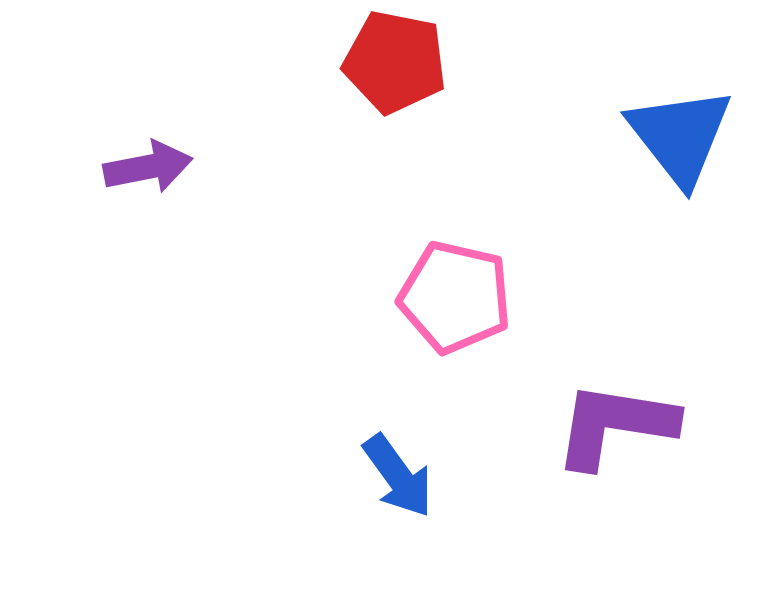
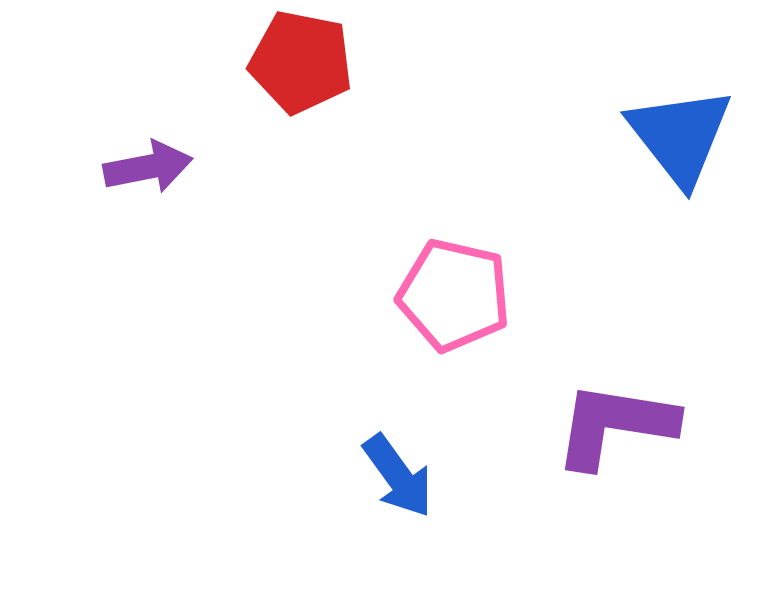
red pentagon: moved 94 px left
pink pentagon: moved 1 px left, 2 px up
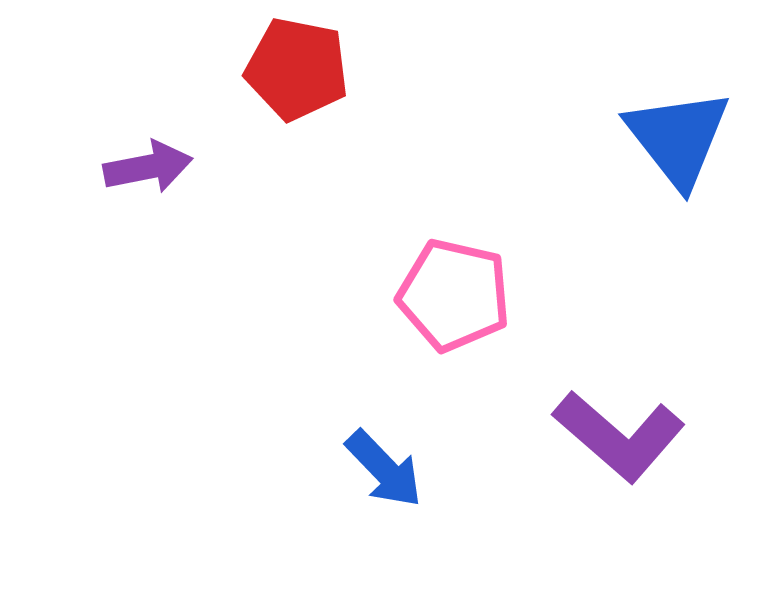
red pentagon: moved 4 px left, 7 px down
blue triangle: moved 2 px left, 2 px down
purple L-shape: moved 4 px right, 11 px down; rotated 148 degrees counterclockwise
blue arrow: moved 14 px left, 7 px up; rotated 8 degrees counterclockwise
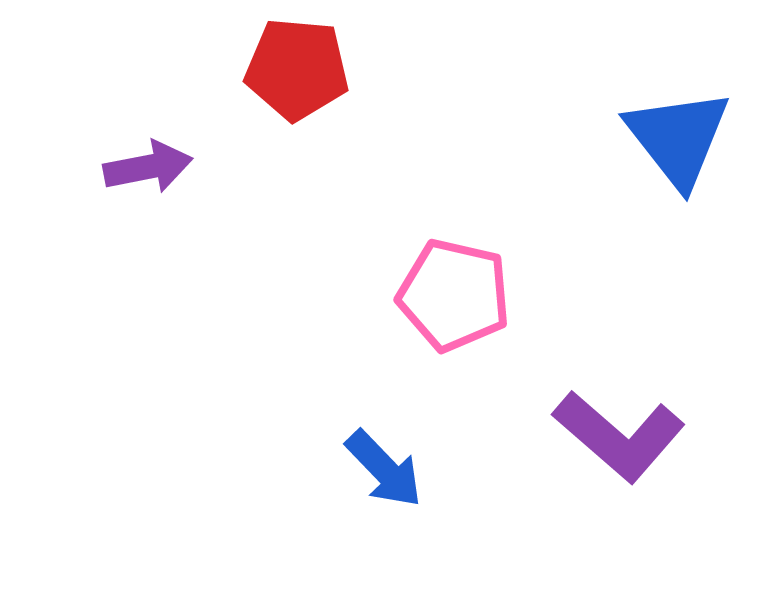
red pentagon: rotated 6 degrees counterclockwise
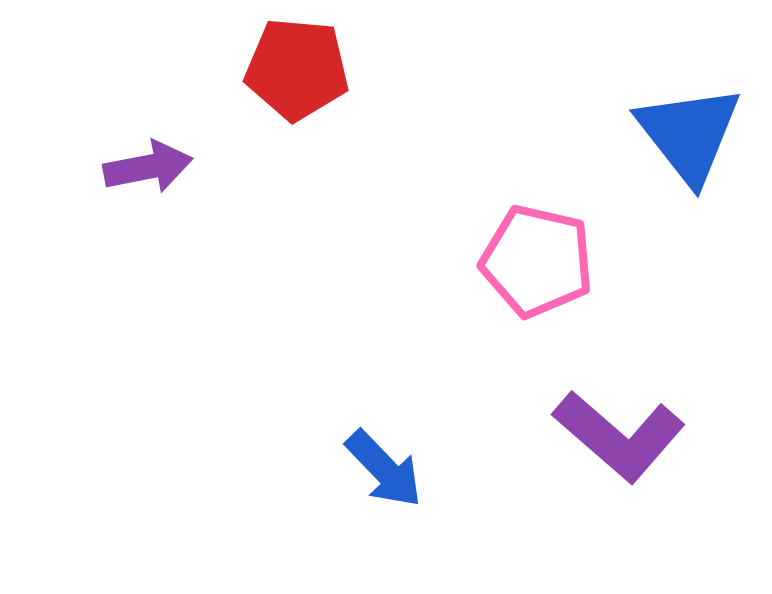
blue triangle: moved 11 px right, 4 px up
pink pentagon: moved 83 px right, 34 px up
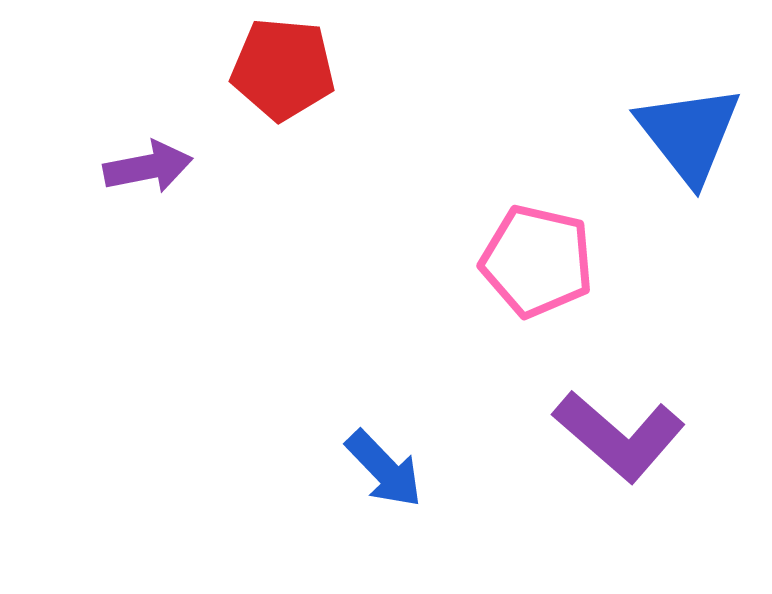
red pentagon: moved 14 px left
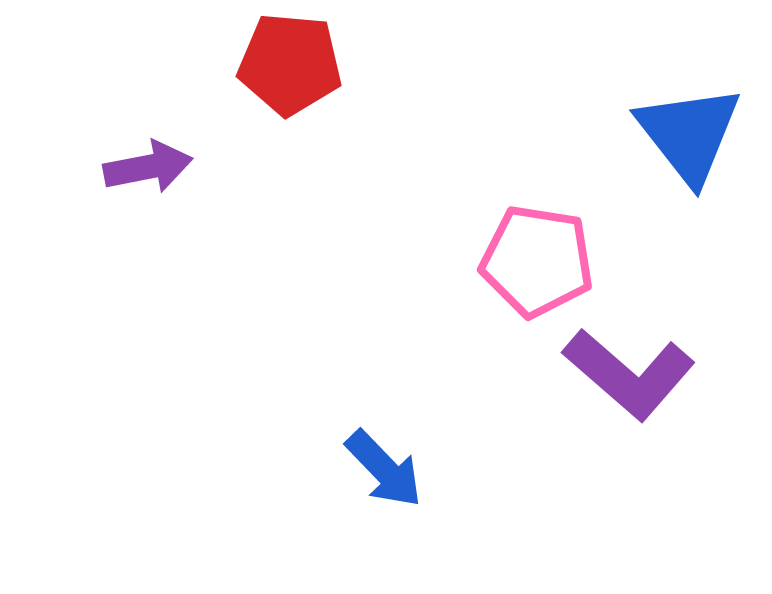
red pentagon: moved 7 px right, 5 px up
pink pentagon: rotated 4 degrees counterclockwise
purple L-shape: moved 10 px right, 62 px up
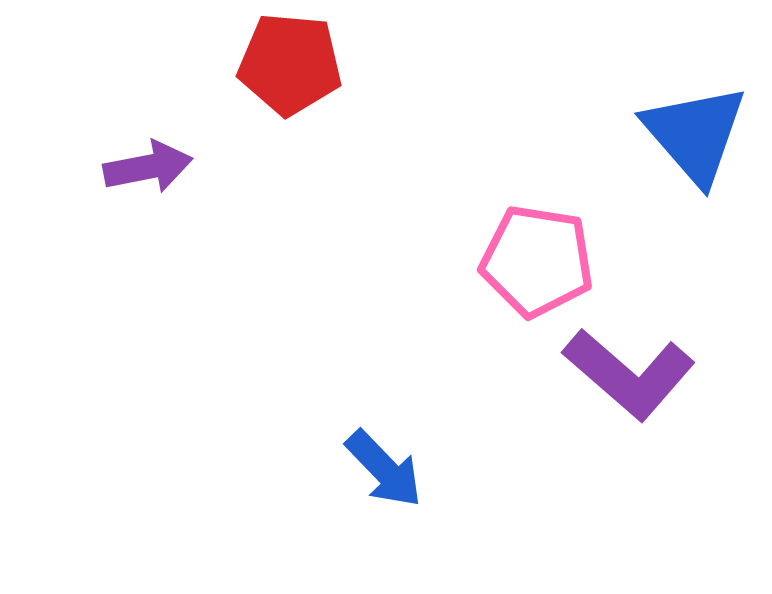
blue triangle: moved 6 px right; rotated 3 degrees counterclockwise
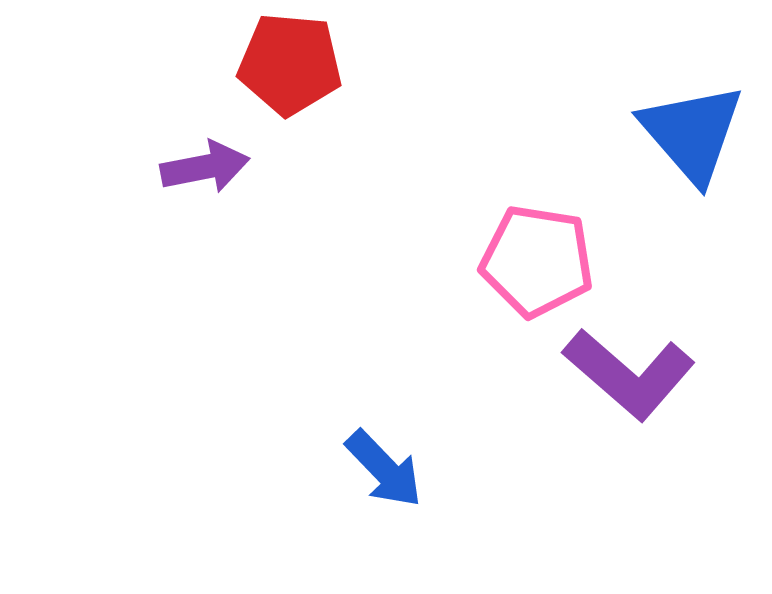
blue triangle: moved 3 px left, 1 px up
purple arrow: moved 57 px right
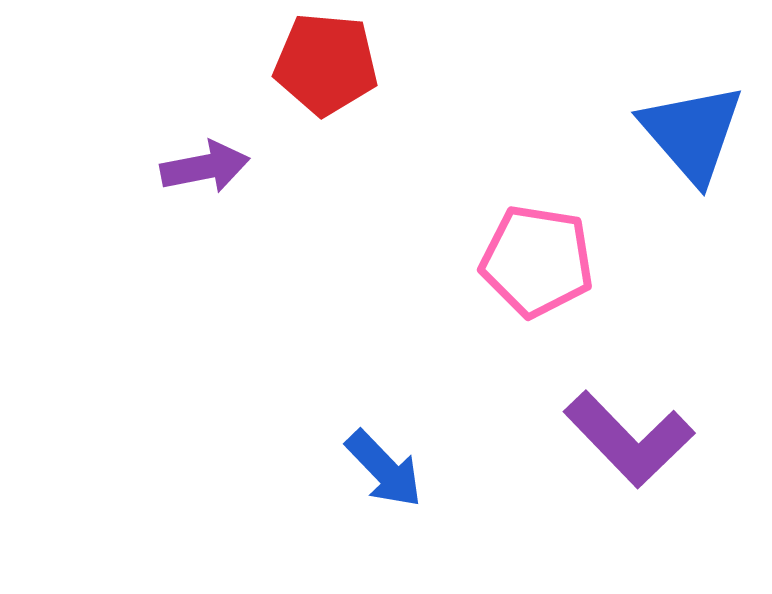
red pentagon: moved 36 px right
purple L-shape: moved 65 px down; rotated 5 degrees clockwise
